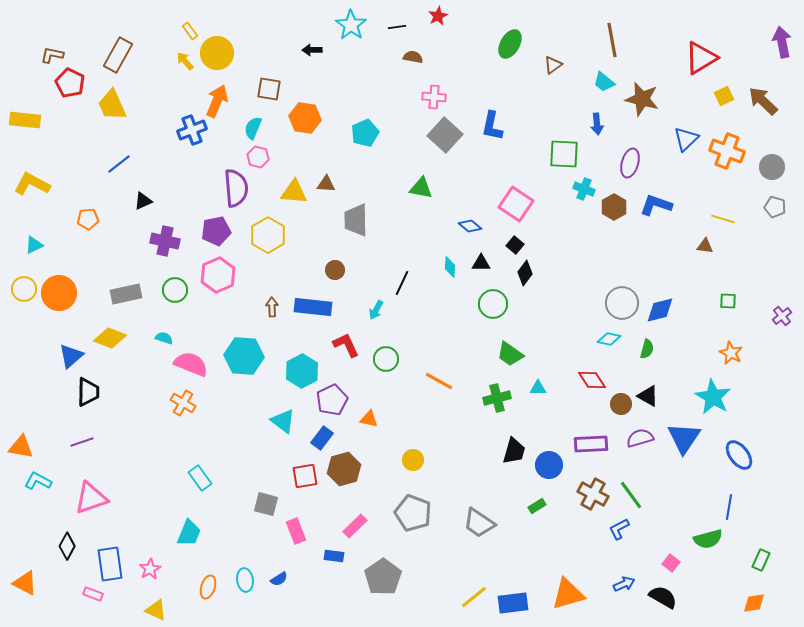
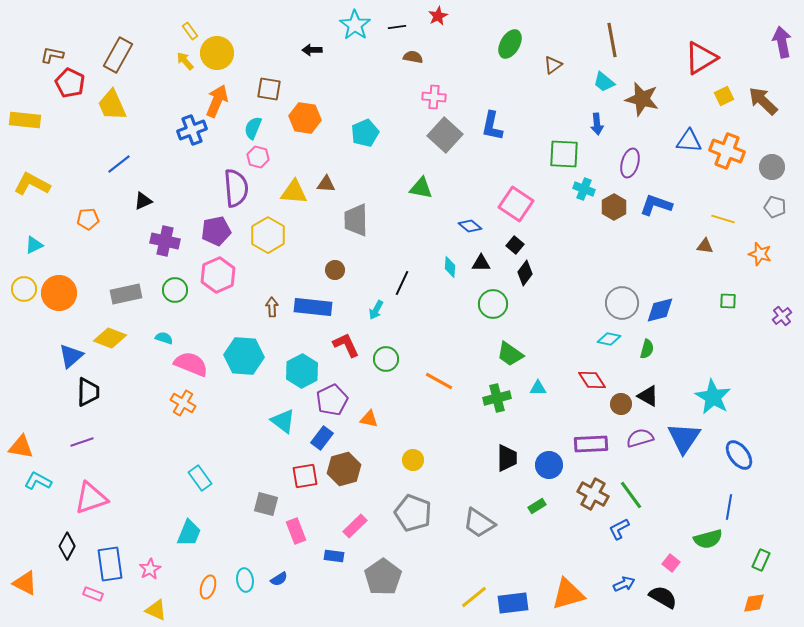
cyan star at (351, 25): moved 4 px right
blue triangle at (686, 139): moved 3 px right, 2 px down; rotated 48 degrees clockwise
orange star at (731, 353): moved 29 px right, 99 px up; rotated 10 degrees counterclockwise
black trapezoid at (514, 451): moved 7 px left, 7 px down; rotated 16 degrees counterclockwise
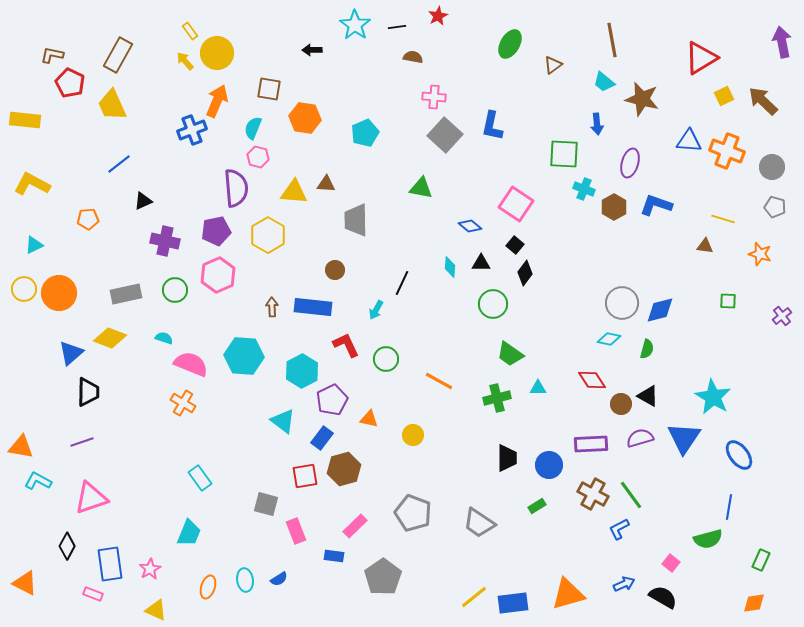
blue triangle at (71, 356): moved 3 px up
yellow circle at (413, 460): moved 25 px up
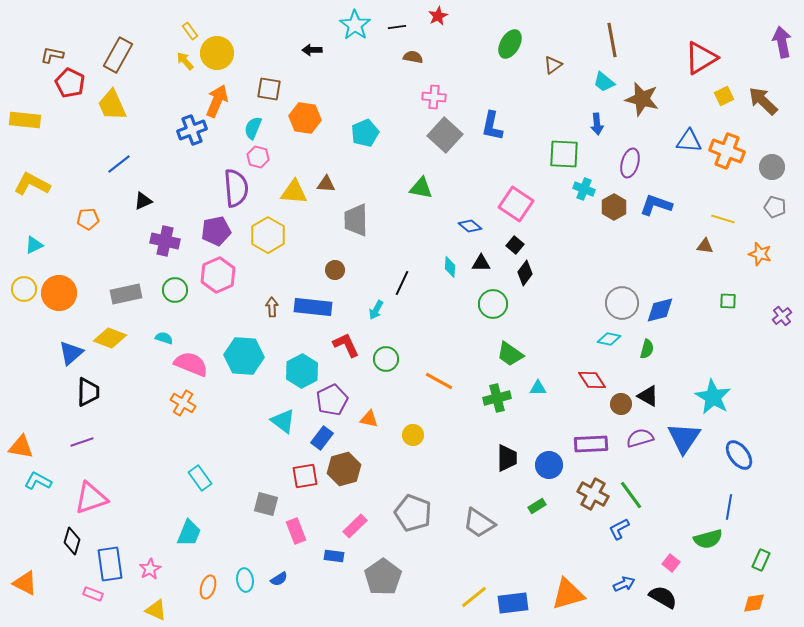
black diamond at (67, 546): moved 5 px right, 5 px up; rotated 12 degrees counterclockwise
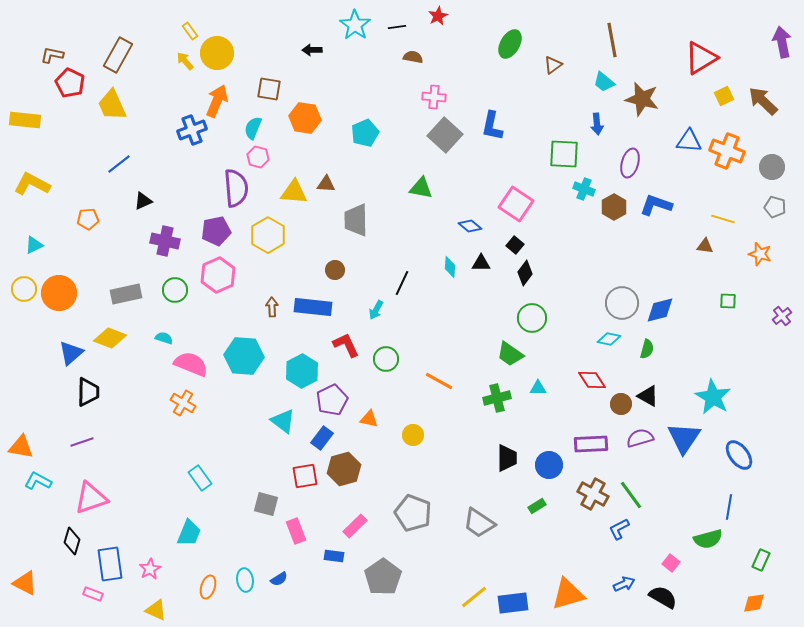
green circle at (493, 304): moved 39 px right, 14 px down
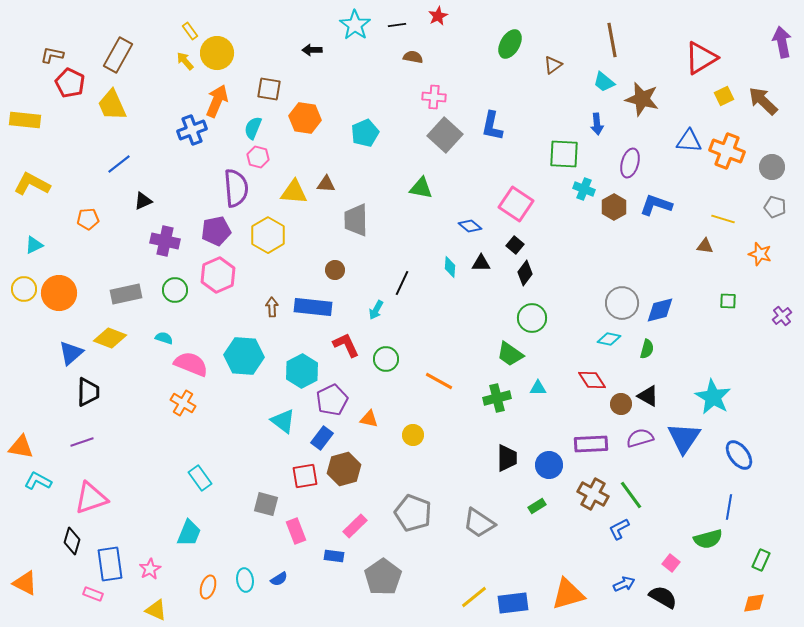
black line at (397, 27): moved 2 px up
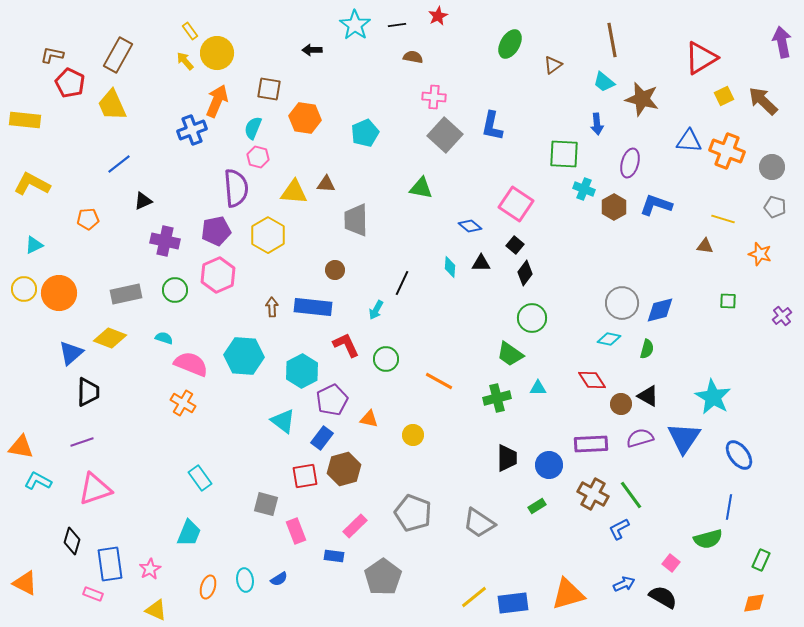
pink triangle at (91, 498): moved 4 px right, 9 px up
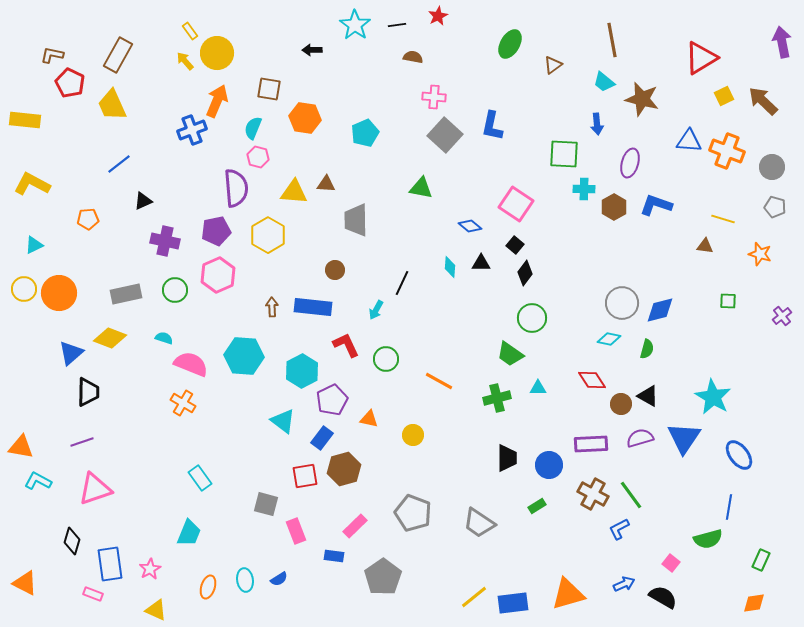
cyan cross at (584, 189): rotated 20 degrees counterclockwise
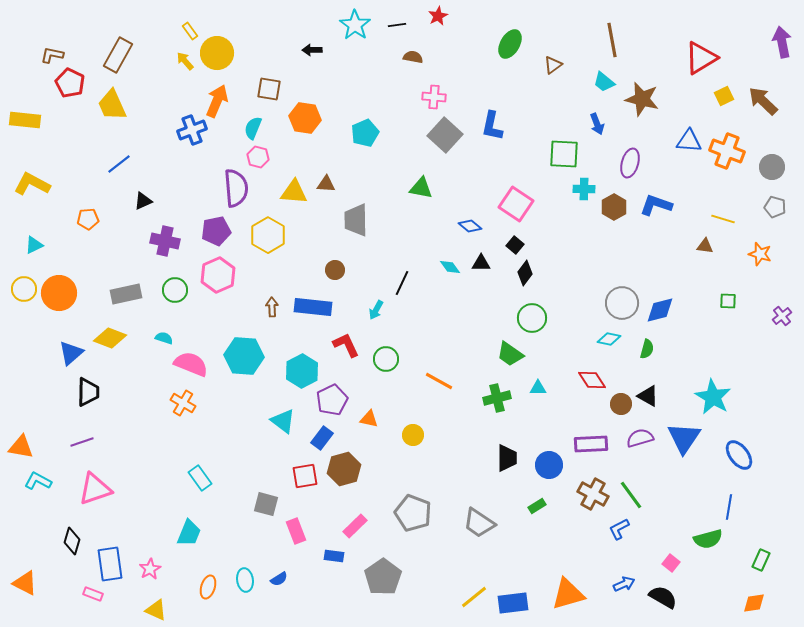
blue arrow at (597, 124): rotated 15 degrees counterclockwise
cyan diamond at (450, 267): rotated 40 degrees counterclockwise
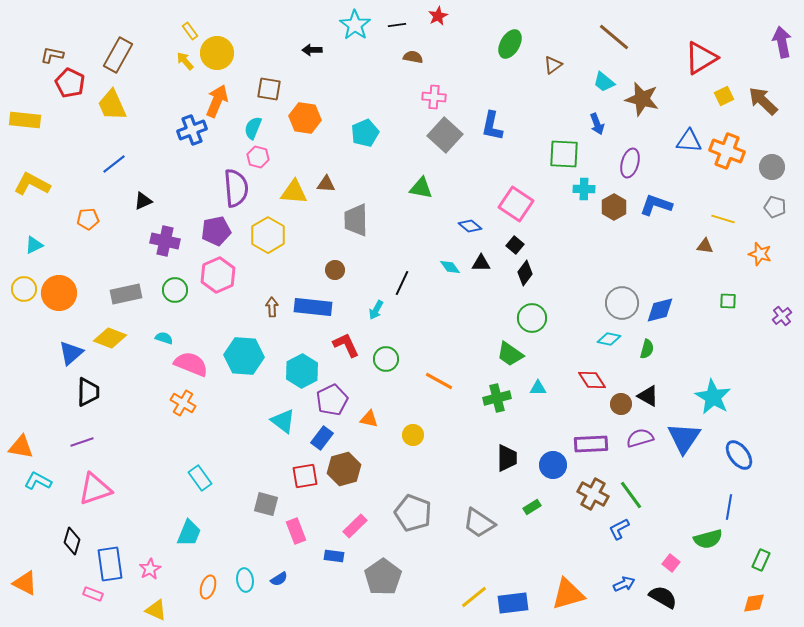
brown line at (612, 40): moved 2 px right, 3 px up; rotated 40 degrees counterclockwise
blue line at (119, 164): moved 5 px left
blue circle at (549, 465): moved 4 px right
green rectangle at (537, 506): moved 5 px left, 1 px down
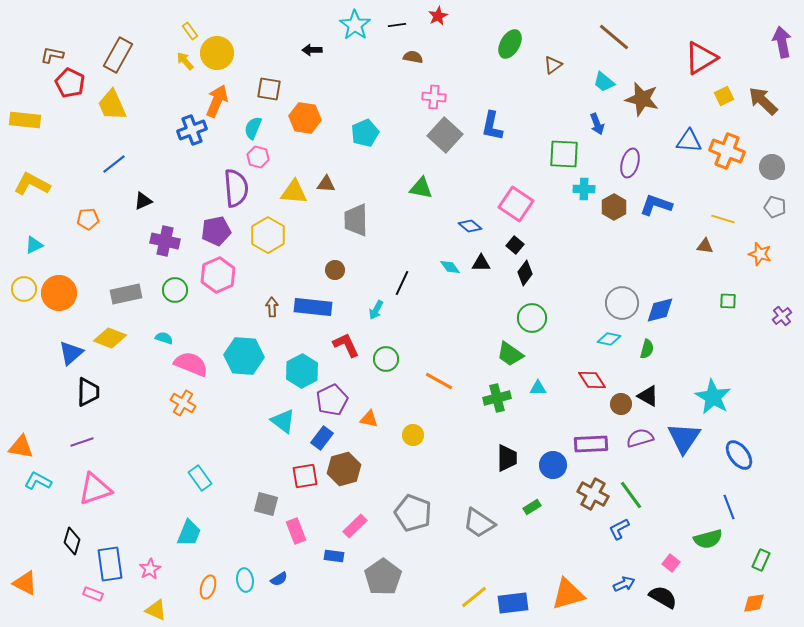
blue line at (729, 507): rotated 30 degrees counterclockwise
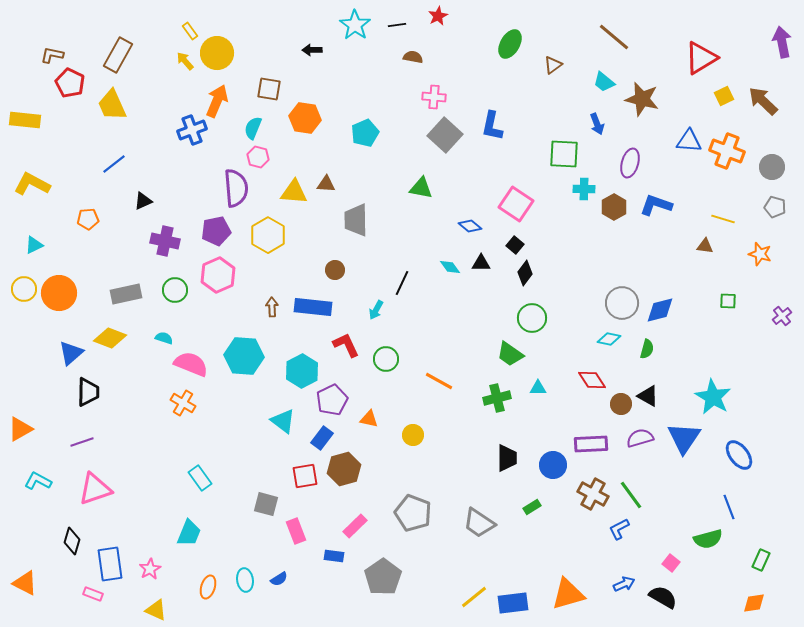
orange triangle at (21, 447): moved 1 px left, 18 px up; rotated 40 degrees counterclockwise
